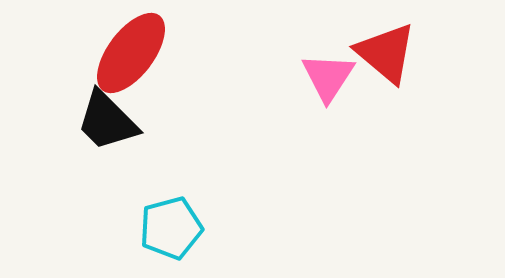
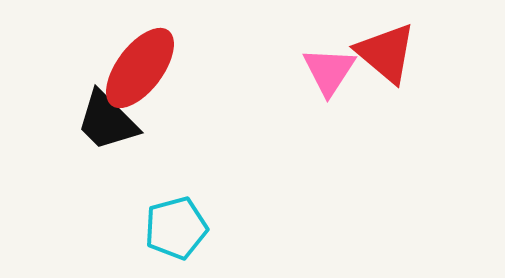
red ellipse: moved 9 px right, 15 px down
pink triangle: moved 1 px right, 6 px up
cyan pentagon: moved 5 px right
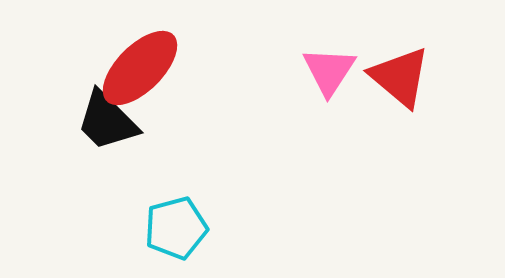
red triangle: moved 14 px right, 24 px down
red ellipse: rotated 8 degrees clockwise
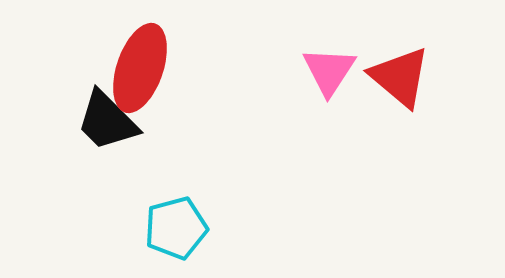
red ellipse: rotated 26 degrees counterclockwise
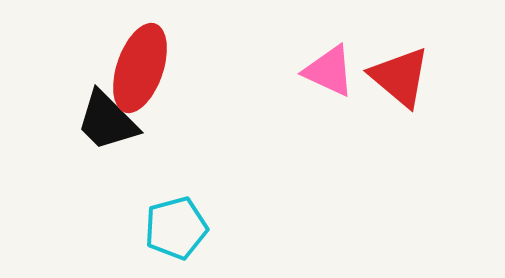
pink triangle: rotated 38 degrees counterclockwise
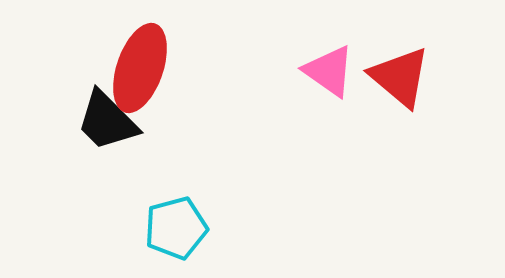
pink triangle: rotated 10 degrees clockwise
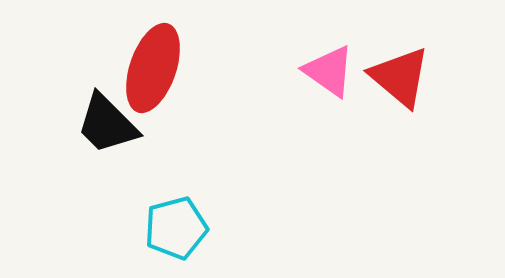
red ellipse: moved 13 px right
black trapezoid: moved 3 px down
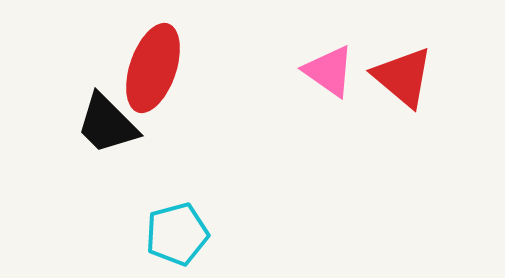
red triangle: moved 3 px right
cyan pentagon: moved 1 px right, 6 px down
